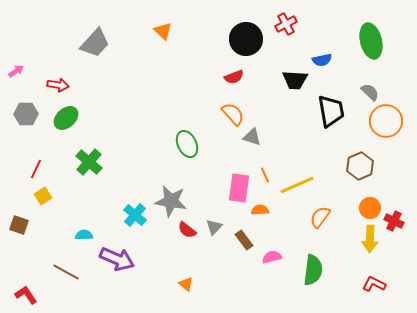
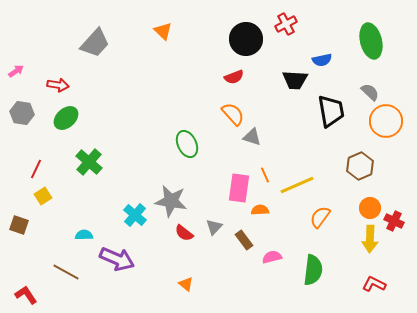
gray hexagon at (26, 114): moved 4 px left, 1 px up; rotated 10 degrees clockwise
red semicircle at (187, 230): moved 3 px left, 3 px down
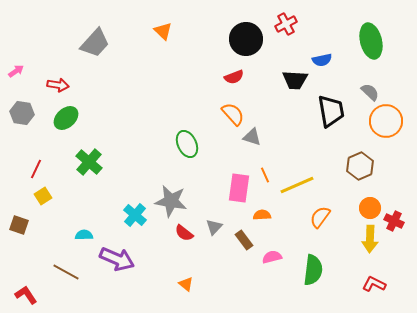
orange semicircle at (260, 210): moved 2 px right, 5 px down
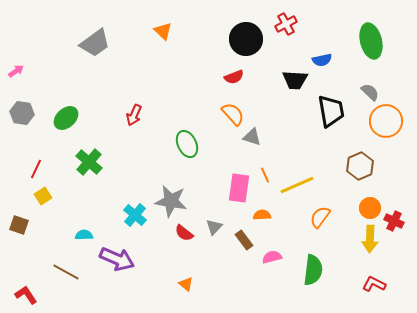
gray trapezoid at (95, 43): rotated 12 degrees clockwise
red arrow at (58, 85): moved 76 px right, 30 px down; rotated 105 degrees clockwise
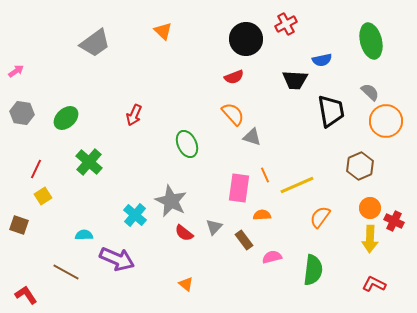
gray star at (171, 201): rotated 16 degrees clockwise
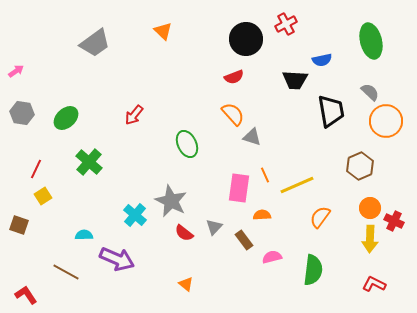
red arrow at (134, 115): rotated 15 degrees clockwise
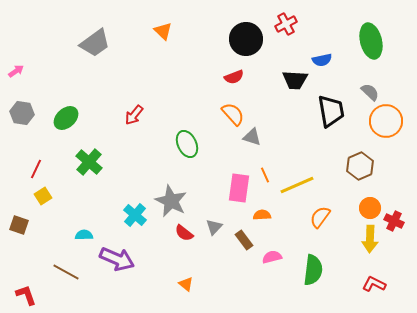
red L-shape at (26, 295): rotated 15 degrees clockwise
